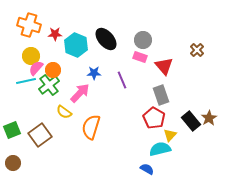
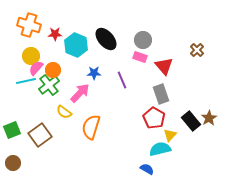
gray rectangle: moved 1 px up
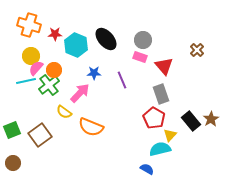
orange circle: moved 1 px right
brown star: moved 2 px right, 1 px down
orange semicircle: rotated 85 degrees counterclockwise
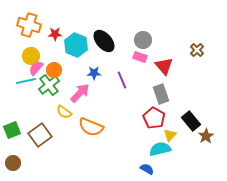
black ellipse: moved 2 px left, 2 px down
brown star: moved 5 px left, 17 px down
